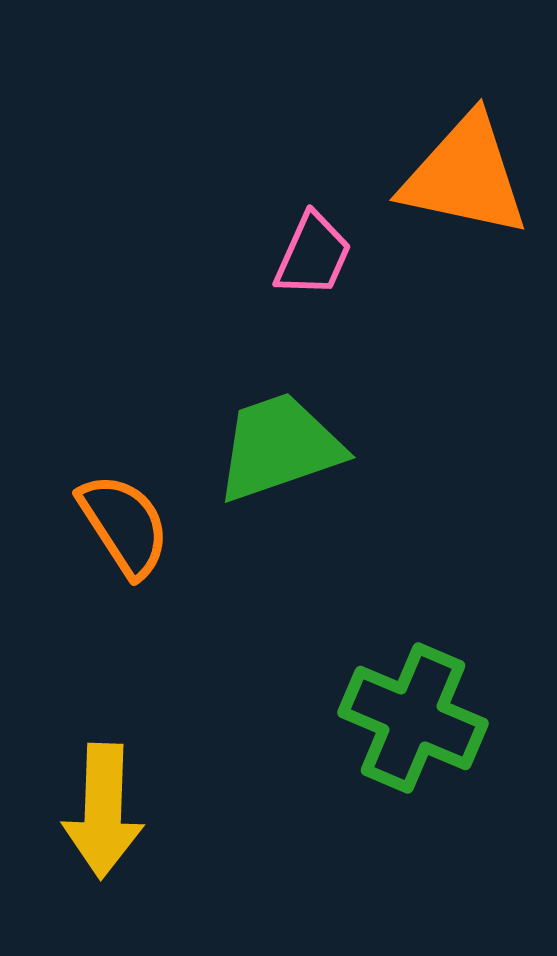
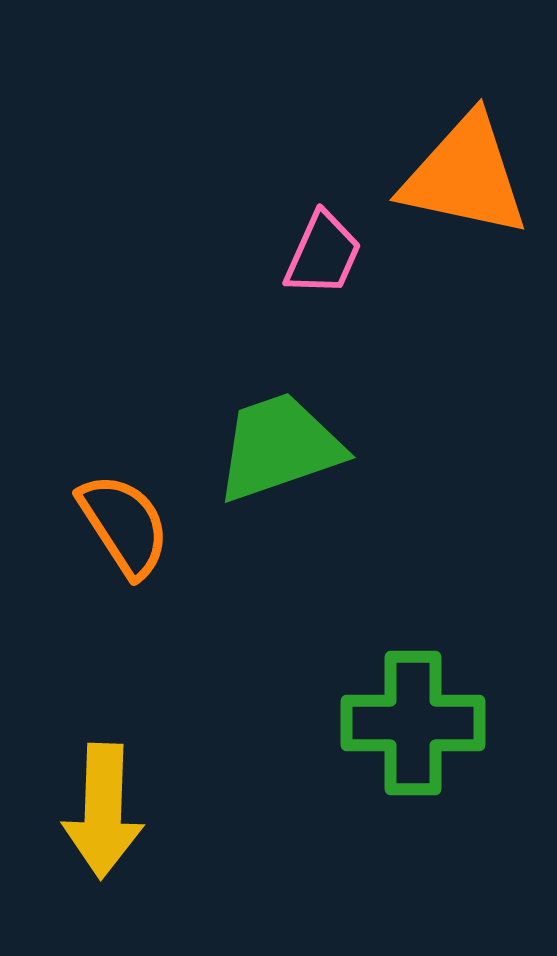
pink trapezoid: moved 10 px right, 1 px up
green cross: moved 5 px down; rotated 23 degrees counterclockwise
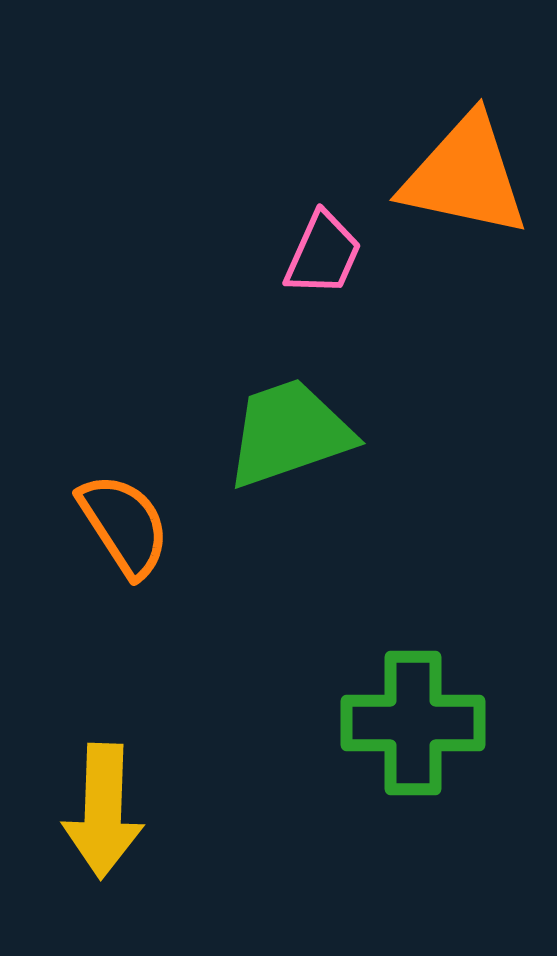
green trapezoid: moved 10 px right, 14 px up
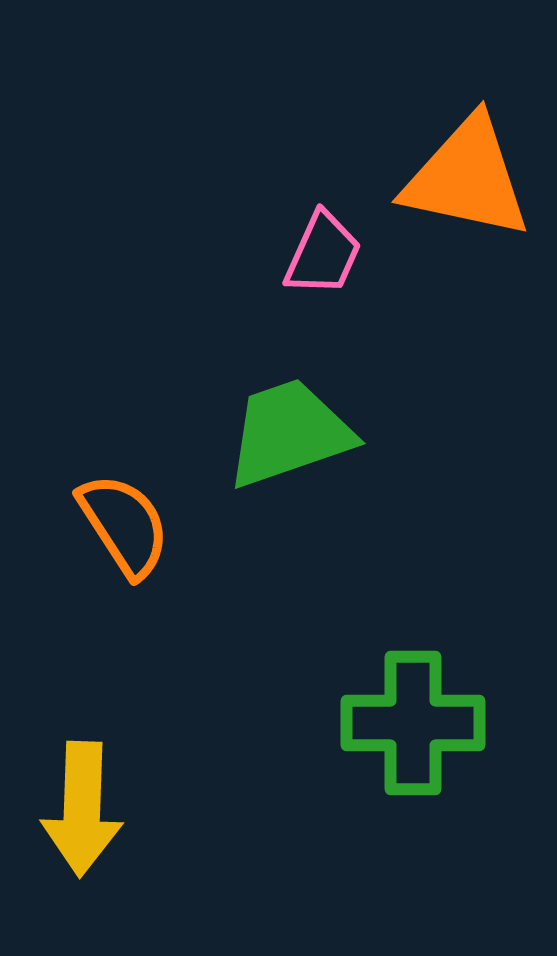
orange triangle: moved 2 px right, 2 px down
yellow arrow: moved 21 px left, 2 px up
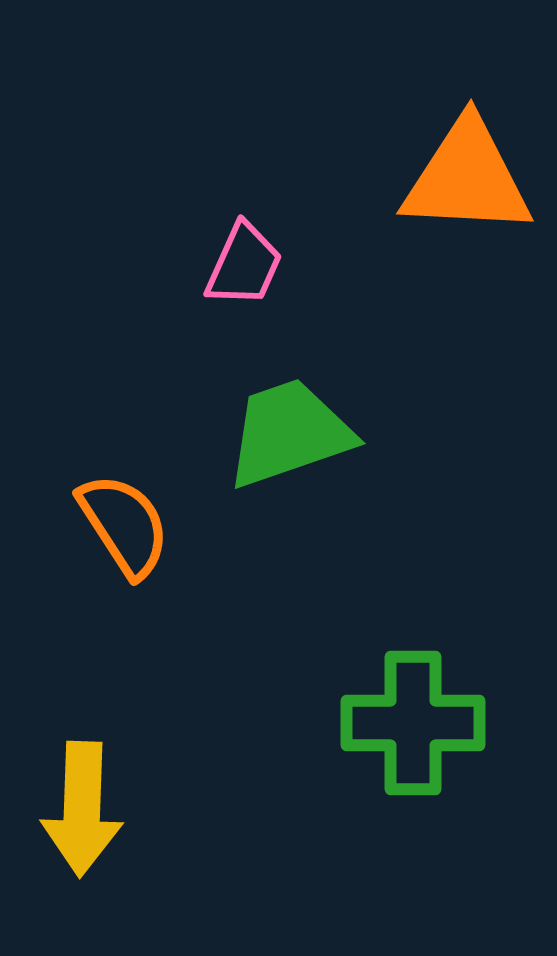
orange triangle: rotated 9 degrees counterclockwise
pink trapezoid: moved 79 px left, 11 px down
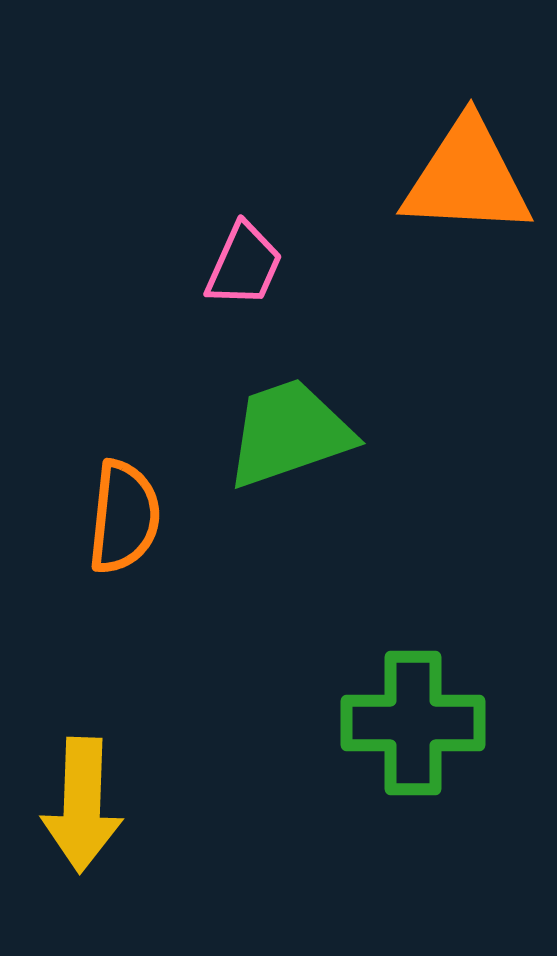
orange semicircle: moved 8 px up; rotated 39 degrees clockwise
yellow arrow: moved 4 px up
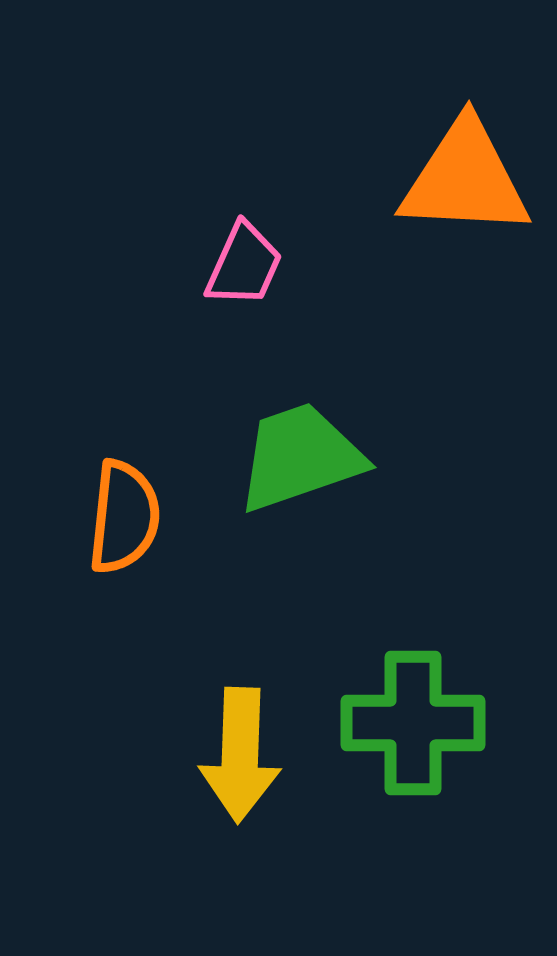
orange triangle: moved 2 px left, 1 px down
green trapezoid: moved 11 px right, 24 px down
yellow arrow: moved 158 px right, 50 px up
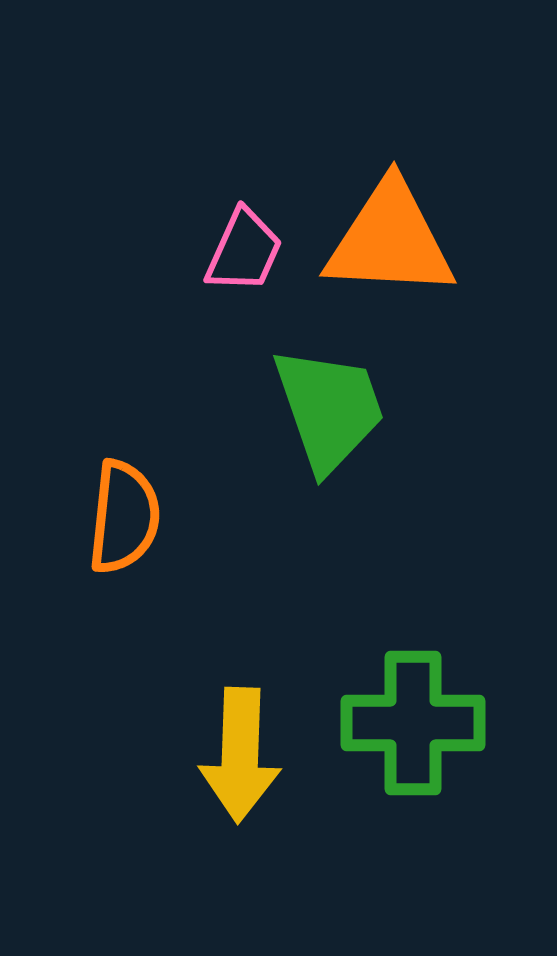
orange triangle: moved 75 px left, 61 px down
pink trapezoid: moved 14 px up
green trapezoid: moved 29 px right, 48 px up; rotated 90 degrees clockwise
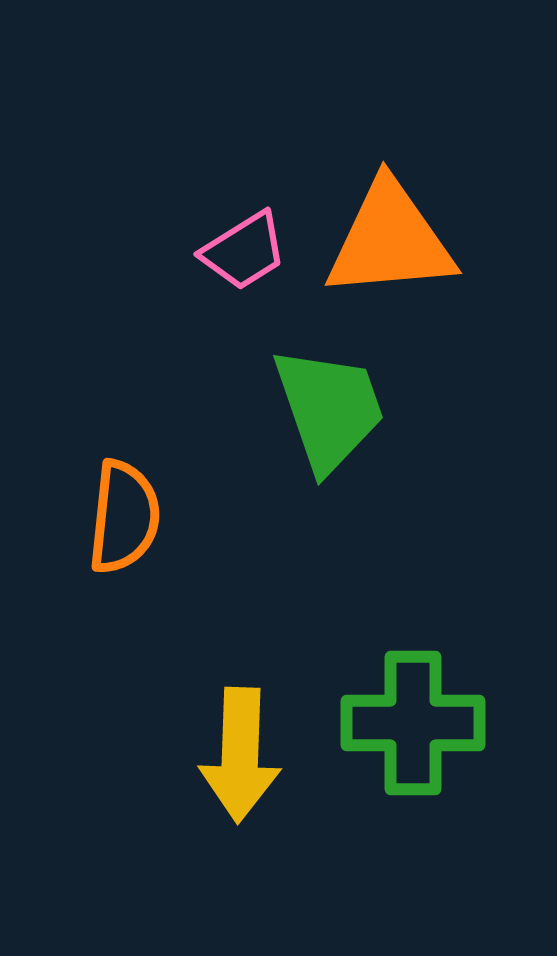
orange triangle: rotated 8 degrees counterclockwise
pink trapezoid: rotated 34 degrees clockwise
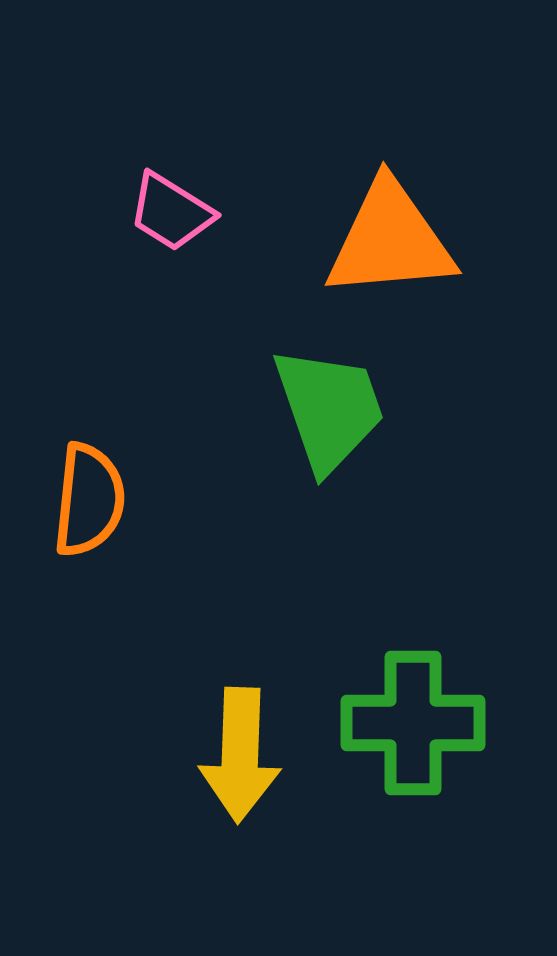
pink trapezoid: moved 73 px left, 39 px up; rotated 64 degrees clockwise
orange semicircle: moved 35 px left, 17 px up
